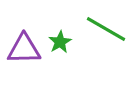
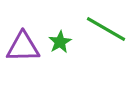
purple triangle: moved 1 px left, 2 px up
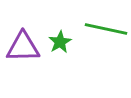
green line: rotated 18 degrees counterclockwise
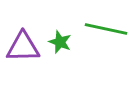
green star: rotated 20 degrees counterclockwise
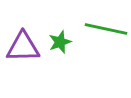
green star: rotated 30 degrees clockwise
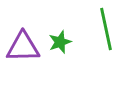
green line: rotated 66 degrees clockwise
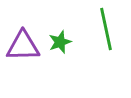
purple triangle: moved 1 px up
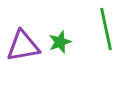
purple triangle: rotated 9 degrees counterclockwise
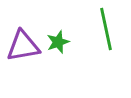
green star: moved 2 px left
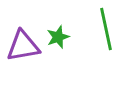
green star: moved 5 px up
